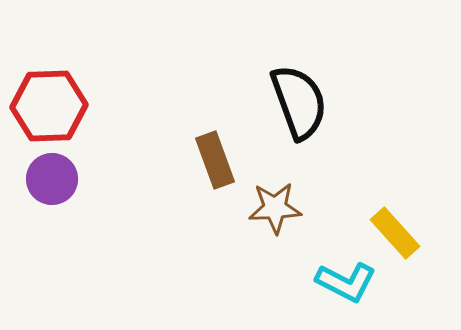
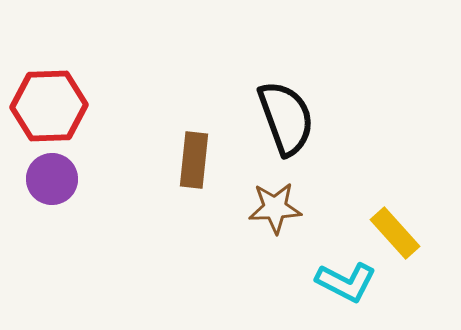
black semicircle: moved 13 px left, 16 px down
brown rectangle: moved 21 px left; rotated 26 degrees clockwise
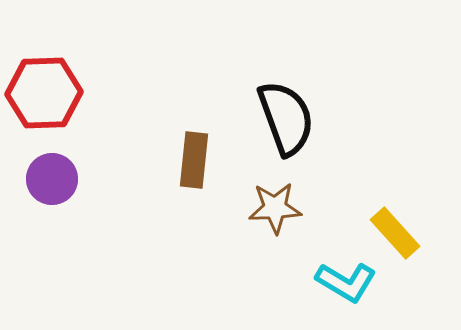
red hexagon: moved 5 px left, 13 px up
cyan L-shape: rotated 4 degrees clockwise
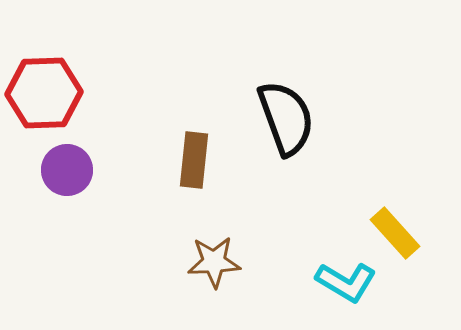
purple circle: moved 15 px right, 9 px up
brown star: moved 61 px left, 54 px down
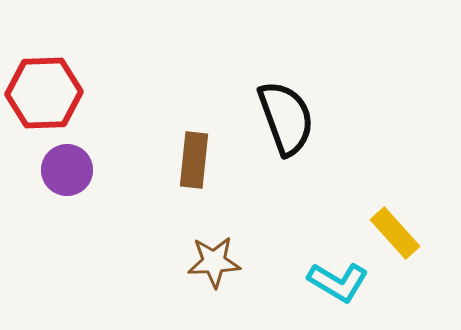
cyan L-shape: moved 8 px left
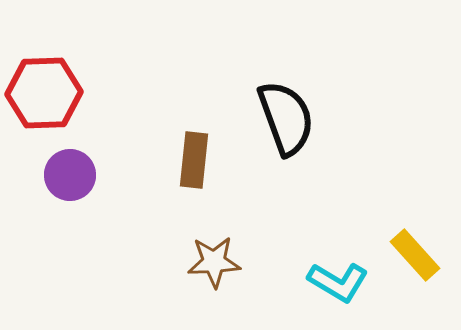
purple circle: moved 3 px right, 5 px down
yellow rectangle: moved 20 px right, 22 px down
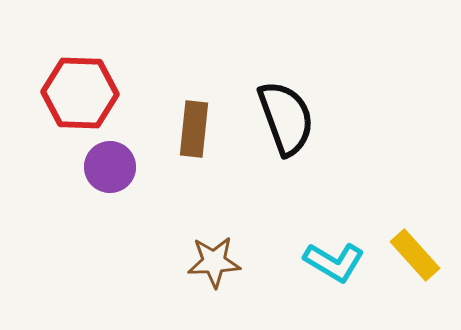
red hexagon: moved 36 px right; rotated 4 degrees clockwise
brown rectangle: moved 31 px up
purple circle: moved 40 px right, 8 px up
cyan L-shape: moved 4 px left, 20 px up
